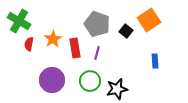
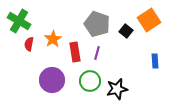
red rectangle: moved 4 px down
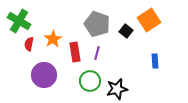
purple circle: moved 8 px left, 5 px up
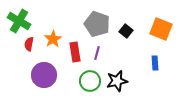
orange square: moved 12 px right, 9 px down; rotated 35 degrees counterclockwise
blue rectangle: moved 2 px down
black star: moved 8 px up
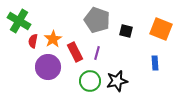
gray pentagon: moved 4 px up
black square: rotated 24 degrees counterclockwise
red semicircle: moved 4 px right, 3 px up
red rectangle: rotated 18 degrees counterclockwise
purple circle: moved 4 px right, 8 px up
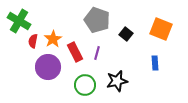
black square: moved 3 px down; rotated 24 degrees clockwise
green circle: moved 5 px left, 4 px down
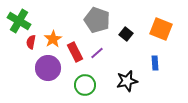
red semicircle: moved 2 px left, 1 px down
purple line: rotated 32 degrees clockwise
purple circle: moved 1 px down
black star: moved 10 px right
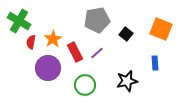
gray pentagon: rotated 30 degrees counterclockwise
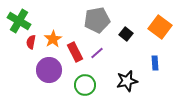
orange square: moved 1 px left, 2 px up; rotated 15 degrees clockwise
purple circle: moved 1 px right, 2 px down
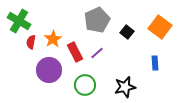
gray pentagon: rotated 15 degrees counterclockwise
black square: moved 1 px right, 2 px up
black star: moved 2 px left, 6 px down
